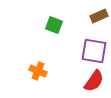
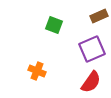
purple square: moved 2 px left, 2 px up; rotated 32 degrees counterclockwise
orange cross: moved 1 px left
red semicircle: moved 3 px left, 1 px down
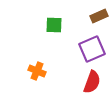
green square: rotated 18 degrees counterclockwise
red semicircle: moved 1 px right; rotated 15 degrees counterclockwise
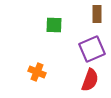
brown rectangle: moved 2 px left, 2 px up; rotated 66 degrees counterclockwise
orange cross: moved 1 px down
red semicircle: moved 2 px left, 2 px up
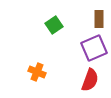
brown rectangle: moved 2 px right, 5 px down
green square: rotated 36 degrees counterclockwise
purple square: moved 2 px right, 1 px up
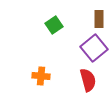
purple square: rotated 16 degrees counterclockwise
orange cross: moved 4 px right, 4 px down; rotated 18 degrees counterclockwise
red semicircle: moved 2 px left; rotated 35 degrees counterclockwise
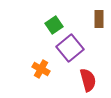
purple square: moved 24 px left
orange cross: moved 7 px up; rotated 24 degrees clockwise
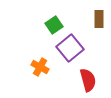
orange cross: moved 1 px left, 2 px up
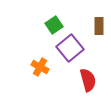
brown rectangle: moved 7 px down
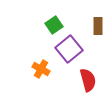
brown rectangle: moved 1 px left
purple square: moved 1 px left, 1 px down
orange cross: moved 1 px right, 2 px down
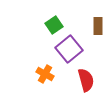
orange cross: moved 4 px right, 5 px down
red semicircle: moved 2 px left
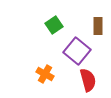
purple square: moved 8 px right, 2 px down; rotated 12 degrees counterclockwise
red semicircle: moved 2 px right
